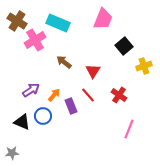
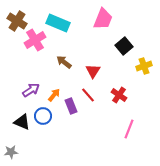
gray star: moved 1 px left, 1 px up
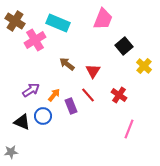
brown cross: moved 2 px left
brown arrow: moved 3 px right, 2 px down
yellow cross: rotated 28 degrees counterclockwise
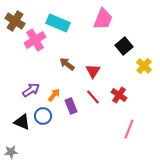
red line: moved 5 px right, 2 px down
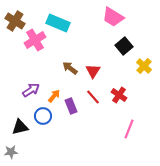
pink trapezoid: moved 10 px right, 2 px up; rotated 100 degrees clockwise
brown arrow: moved 3 px right, 4 px down
orange arrow: moved 1 px down
black triangle: moved 2 px left, 5 px down; rotated 36 degrees counterclockwise
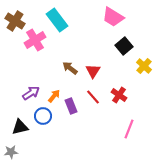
cyan rectangle: moved 1 px left, 3 px up; rotated 30 degrees clockwise
purple arrow: moved 3 px down
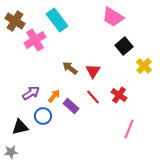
purple rectangle: rotated 28 degrees counterclockwise
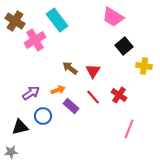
yellow cross: rotated 35 degrees counterclockwise
orange arrow: moved 4 px right, 6 px up; rotated 32 degrees clockwise
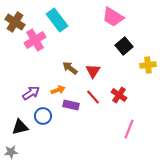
brown cross: moved 1 px down
yellow cross: moved 4 px right, 1 px up; rotated 14 degrees counterclockwise
purple rectangle: moved 1 px up; rotated 28 degrees counterclockwise
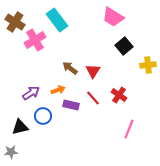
red line: moved 1 px down
